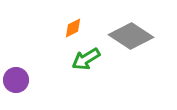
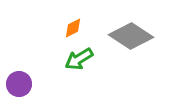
green arrow: moved 7 px left
purple circle: moved 3 px right, 4 px down
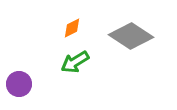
orange diamond: moved 1 px left
green arrow: moved 4 px left, 3 px down
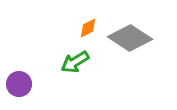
orange diamond: moved 16 px right
gray diamond: moved 1 px left, 2 px down
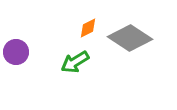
purple circle: moved 3 px left, 32 px up
